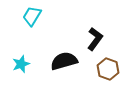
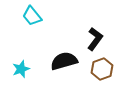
cyan trapezoid: rotated 70 degrees counterclockwise
cyan star: moved 5 px down
brown hexagon: moved 6 px left; rotated 20 degrees clockwise
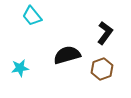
black L-shape: moved 10 px right, 6 px up
black semicircle: moved 3 px right, 6 px up
cyan star: moved 1 px left, 1 px up; rotated 12 degrees clockwise
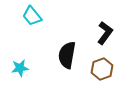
black semicircle: rotated 64 degrees counterclockwise
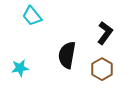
brown hexagon: rotated 10 degrees counterclockwise
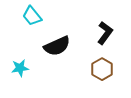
black semicircle: moved 10 px left, 9 px up; rotated 124 degrees counterclockwise
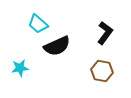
cyan trapezoid: moved 6 px right, 8 px down; rotated 10 degrees counterclockwise
brown hexagon: moved 2 px down; rotated 20 degrees counterclockwise
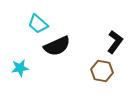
black L-shape: moved 10 px right, 9 px down
